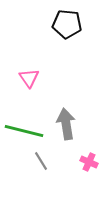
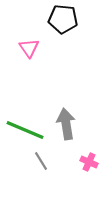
black pentagon: moved 4 px left, 5 px up
pink triangle: moved 30 px up
green line: moved 1 px right, 1 px up; rotated 9 degrees clockwise
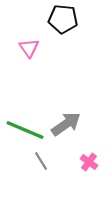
gray arrow: rotated 64 degrees clockwise
pink cross: rotated 12 degrees clockwise
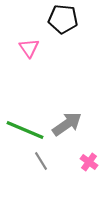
gray arrow: moved 1 px right
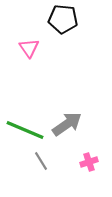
pink cross: rotated 36 degrees clockwise
